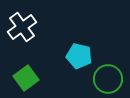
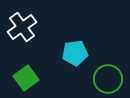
cyan pentagon: moved 4 px left, 3 px up; rotated 20 degrees counterclockwise
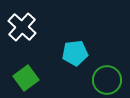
white cross: rotated 12 degrees counterclockwise
green circle: moved 1 px left, 1 px down
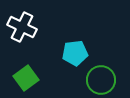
white cross: rotated 16 degrees counterclockwise
green circle: moved 6 px left
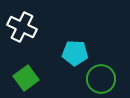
cyan pentagon: rotated 10 degrees clockwise
green circle: moved 1 px up
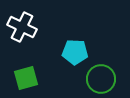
cyan pentagon: moved 1 px up
green square: rotated 20 degrees clockwise
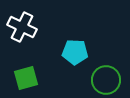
green circle: moved 5 px right, 1 px down
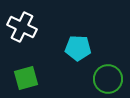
cyan pentagon: moved 3 px right, 4 px up
green circle: moved 2 px right, 1 px up
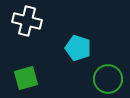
white cross: moved 5 px right, 6 px up; rotated 12 degrees counterclockwise
cyan pentagon: rotated 15 degrees clockwise
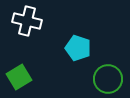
green square: moved 7 px left, 1 px up; rotated 15 degrees counterclockwise
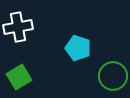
white cross: moved 9 px left, 6 px down; rotated 24 degrees counterclockwise
green circle: moved 5 px right, 3 px up
